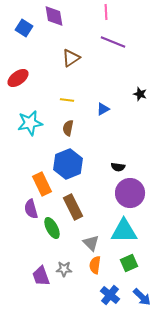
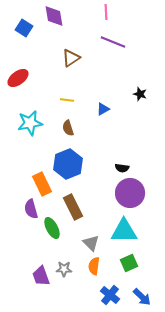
brown semicircle: rotated 28 degrees counterclockwise
black semicircle: moved 4 px right, 1 px down
orange semicircle: moved 1 px left, 1 px down
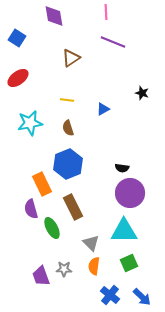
blue square: moved 7 px left, 10 px down
black star: moved 2 px right, 1 px up
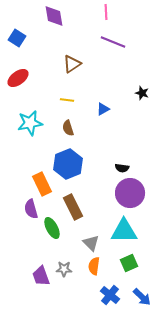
brown triangle: moved 1 px right, 6 px down
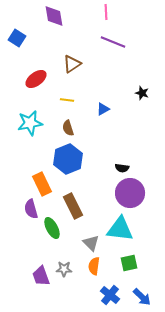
red ellipse: moved 18 px right, 1 px down
blue hexagon: moved 5 px up
brown rectangle: moved 1 px up
cyan triangle: moved 4 px left, 2 px up; rotated 8 degrees clockwise
green square: rotated 12 degrees clockwise
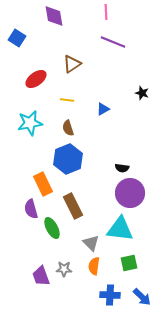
orange rectangle: moved 1 px right
blue cross: rotated 36 degrees counterclockwise
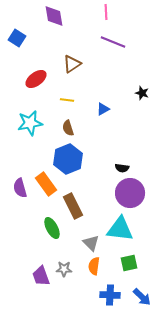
orange rectangle: moved 3 px right; rotated 10 degrees counterclockwise
purple semicircle: moved 11 px left, 21 px up
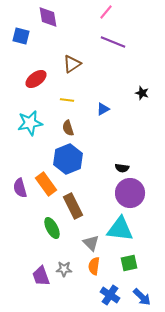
pink line: rotated 42 degrees clockwise
purple diamond: moved 6 px left, 1 px down
blue square: moved 4 px right, 2 px up; rotated 18 degrees counterclockwise
blue cross: rotated 30 degrees clockwise
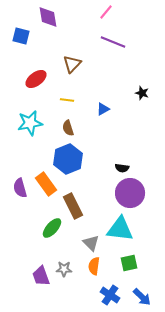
brown triangle: rotated 12 degrees counterclockwise
green ellipse: rotated 70 degrees clockwise
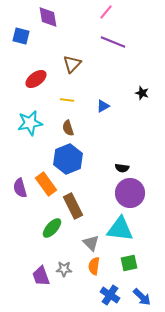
blue triangle: moved 3 px up
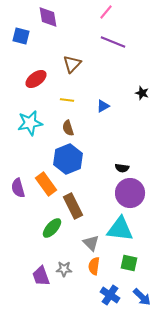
purple semicircle: moved 2 px left
green square: rotated 24 degrees clockwise
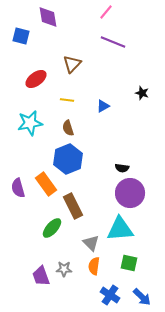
cyan triangle: rotated 12 degrees counterclockwise
